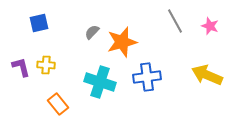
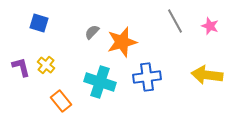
blue square: rotated 30 degrees clockwise
yellow cross: rotated 36 degrees clockwise
yellow arrow: rotated 16 degrees counterclockwise
orange rectangle: moved 3 px right, 3 px up
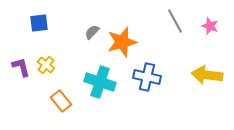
blue square: rotated 24 degrees counterclockwise
blue cross: rotated 20 degrees clockwise
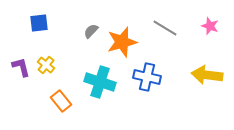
gray line: moved 10 px left, 7 px down; rotated 30 degrees counterclockwise
gray semicircle: moved 1 px left, 1 px up
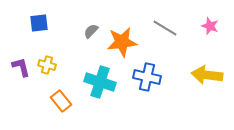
orange star: rotated 8 degrees clockwise
yellow cross: moved 1 px right; rotated 24 degrees counterclockwise
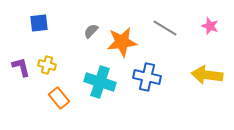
orange rectangle: moved 2 px left, 3 px up
